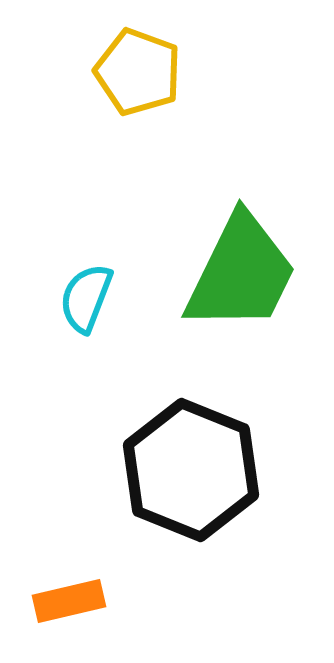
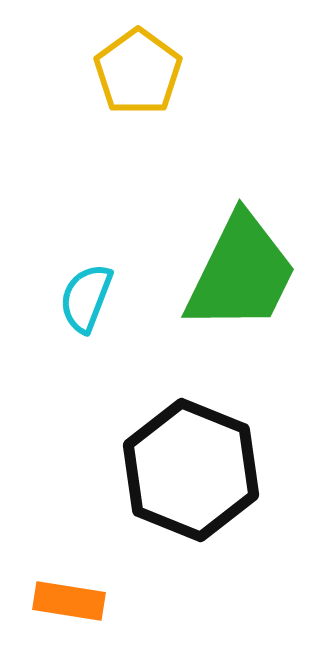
yellow pentagon: rotated 16 degrees clockwise
orange rectangle: rotated 22 degrees clockwise
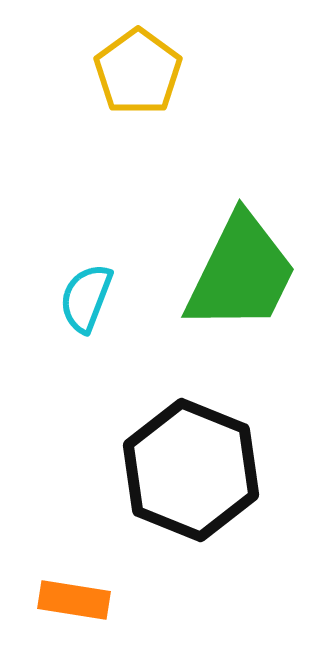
orange rectangle: moved 5 px right, 1 px up
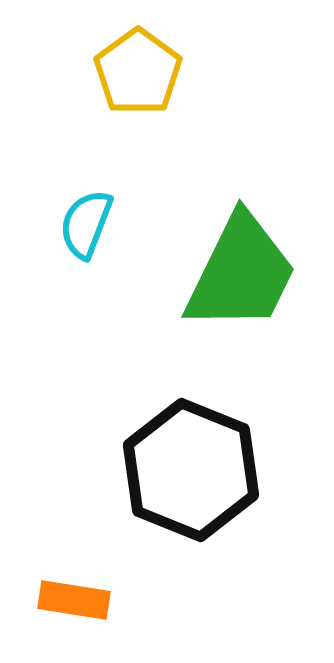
cyan semicircle: moved 74 px up
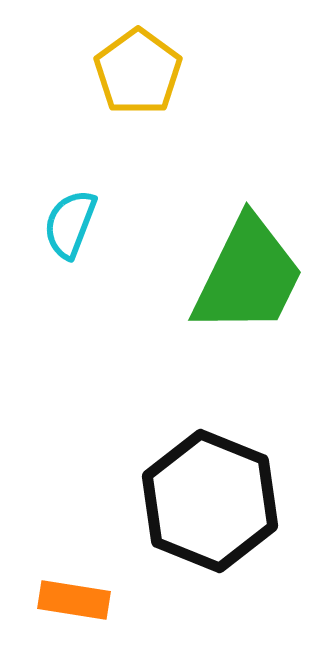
cyan semicircle: moved 16 px left
green trapezoid: moved 7 px right, 3 px down
black hexagon: moved 19 px right, 31 px down
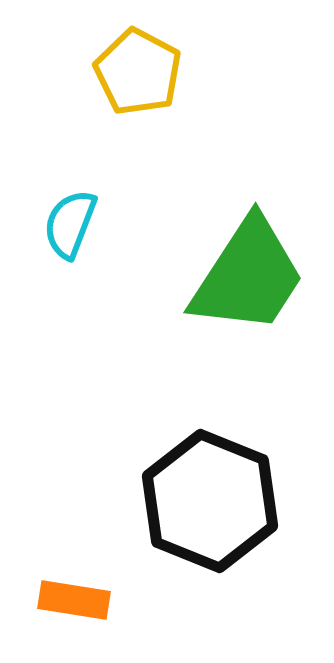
yellow pentagon: rotated 8 degrees counterclockwise
green trapezoid: rotated 7 degrees clockwise
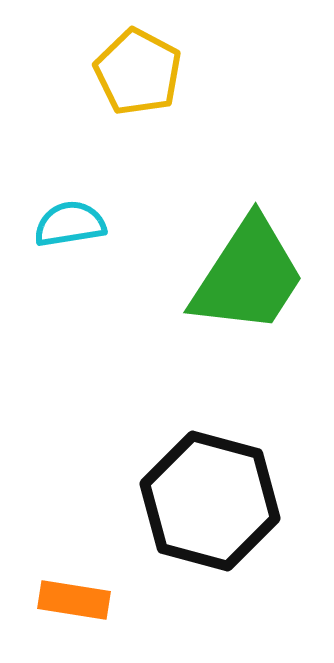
cyan semicircle: rotated 60 degrees clockwise
black hexagon: rotated 7 degrees counterclockwise
